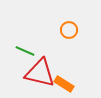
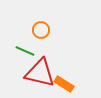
orange circle: moved 28 px left
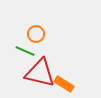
orange circle: moved 5 px left, 4 px down
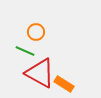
orange circle: moved 2 px up
red triangle: rotated 16 degrees clockwise
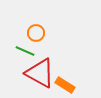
orange circle: moved 1 px down
orange rectangle: moved 1 px right, 1 px down
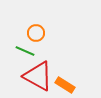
red triangle: moved 2 px left, 3 px down
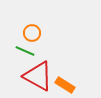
orange circle: moved 4 px left
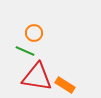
orange circle: moved 2 px right
red triangle: moved 1 px left, 1 px down; rotated 20 degrees counterclockwise
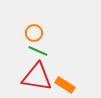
green line: moved 13 px right
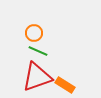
red triangle: rotated 28 degrees counterclockwise
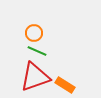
green line: moved 1 px left
red triangle: moved 2 px left
